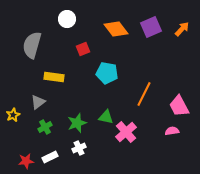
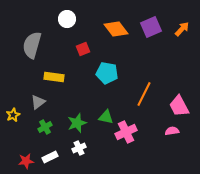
pink cross: rotated 15 degrees clockwise
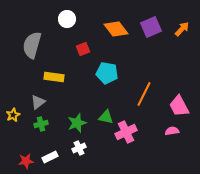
green cross: moved 4 px left, 3 px up; rotated 16 degrees clockwise
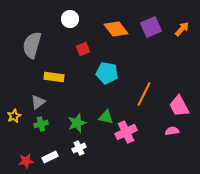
white circle: moved 3 px right
yellow star: moved 1 px right, 1 px down
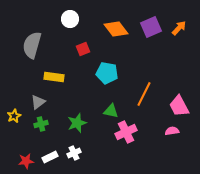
orange arrow: moved 3 px left, 1 px up
green triangle: moved 5 px right, 6 px up
white cross: moved 5 px left, 5 px down
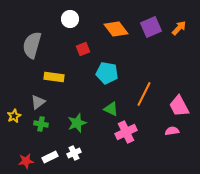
green triangle: moved 2 px up; rotated 14 degrees clockwise
green cross: rotated 24 degrees clockwise
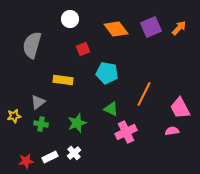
yellow rectangle: moved 9 px right, 3 px down
pink trapezoid: moved 1 px right, 2 px down
yellow star: rotated 16 degrees clockwise
white cross: rotated 16 degrees counterclockwise
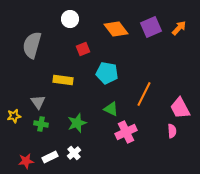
gray triangle: rotated 28 degrees counterclockwise
pink semicircle: rotated 96 degrees clockwise
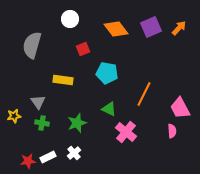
green triangle: moved 2 px left
green cross: moved 1 px right, 1 px up
pink cross: rotated 25 degrees counterclockwise
white rectangle: moved 2 px left
red star: moved 2 px right
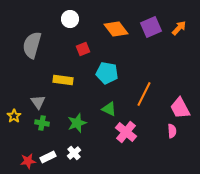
yellow star: rotated 24 degrees counterclockwise
